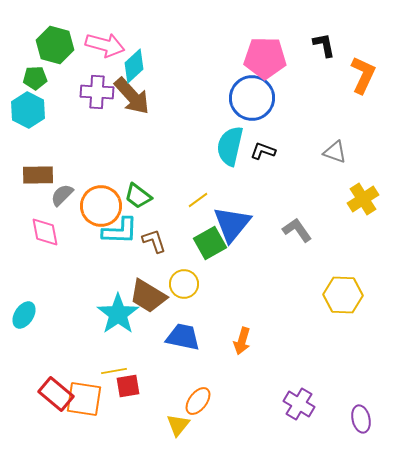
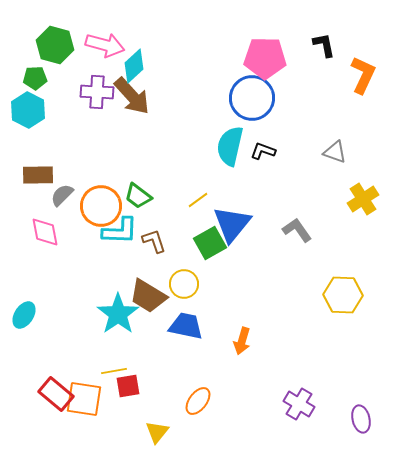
blue trapezoid at (183, 337): moved 3 px right, 11 px up
yellow triangle at (178, 425): moved 21 px left, 7 px down
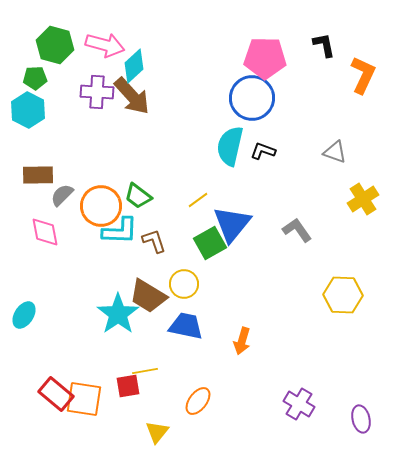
yellow line at (114, 371): moved 31 px right
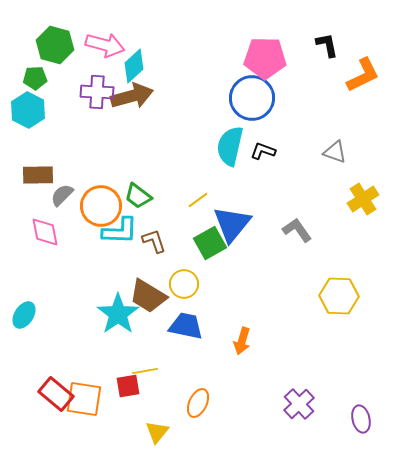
black L-shape at (324, 45): moved 3 px right
orange L-shape at (363, 75): rotated 39 degrees clockwise
brown arrow at (132, 96): rotated 63 degrees counterclockwise
yellow hexagon at (343, 295): moved 4 px left, 1 px down
orange ellipse at (198, 401): moved 2 px down; rotated 12 degrees counterclockwise
purple cross at (299, 404): rotated 16 degrees clockwise
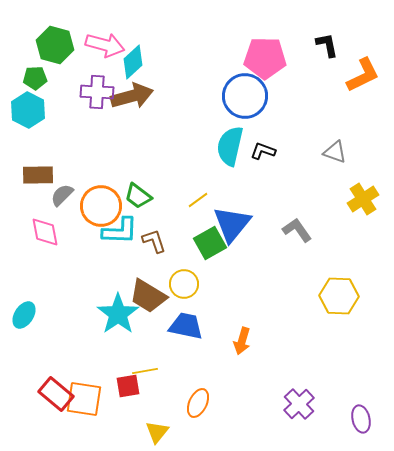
cyan diamond at (134, 66): moved 1 px left, 4 px up
blue circle at (252, 98): moved 7 px left, 2 px up
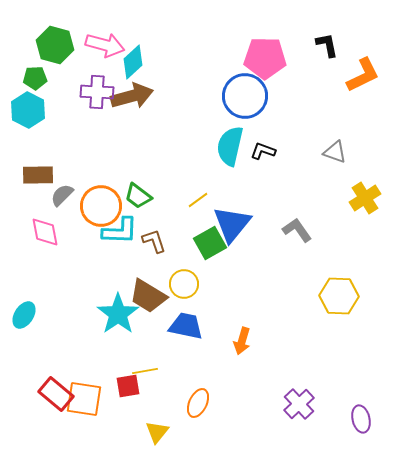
yellow cross at (363, 199): moved 2 px right, 1 px up
